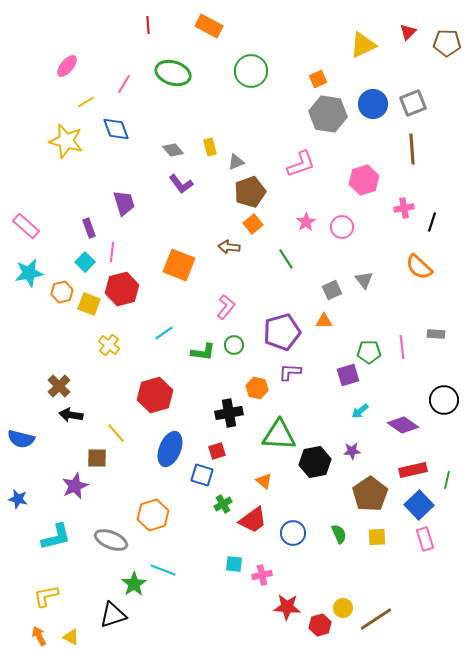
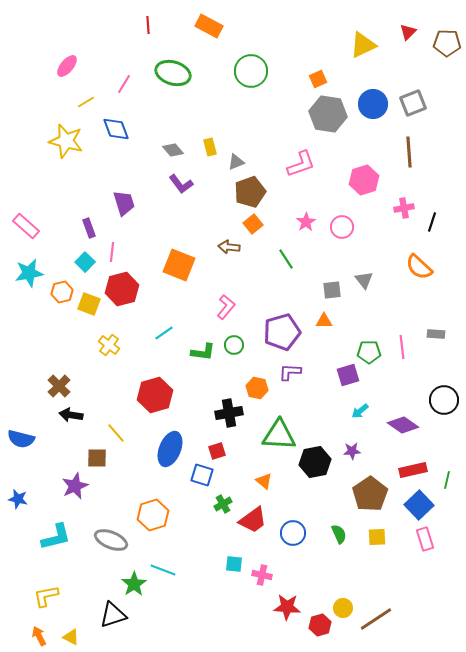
brown line at (412, 149): moved 3 px left, 3 px down
gray square at (332, 290): rotated 18 degrees clockwise
pink cross at (262, 575): rotated 24 degrees clockwise
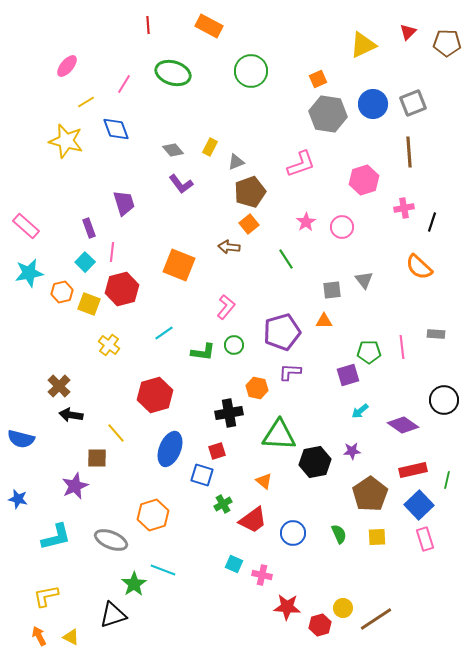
yellow rectangle at (210, 147): rotated 42 degrees clockwise
orange square at (253, 224): moved 4 px left
cyan square at (234, 564): rotated 18 degrees clockwise
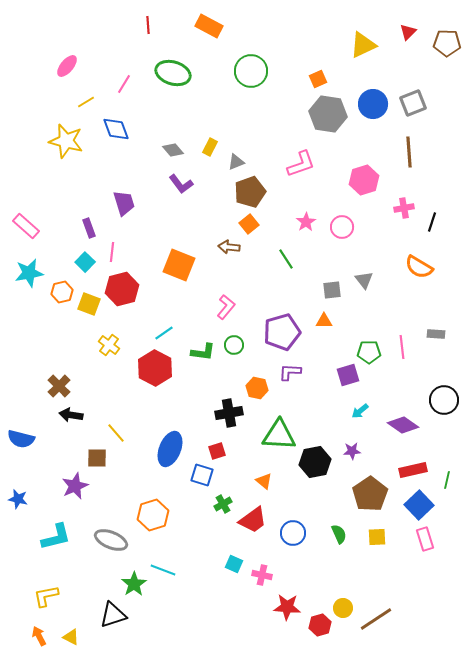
orange semicircle at (419, 267): rotated 12 degrees counterclockwise
red hexagon at (155, 395): moved 27 px up; rotated 16 degrees counterclockwise
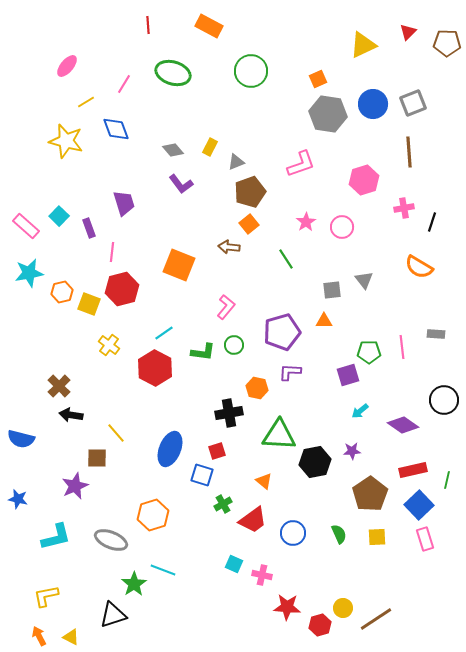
cyan square at (85, 262): moved 26 px left, 46 px up
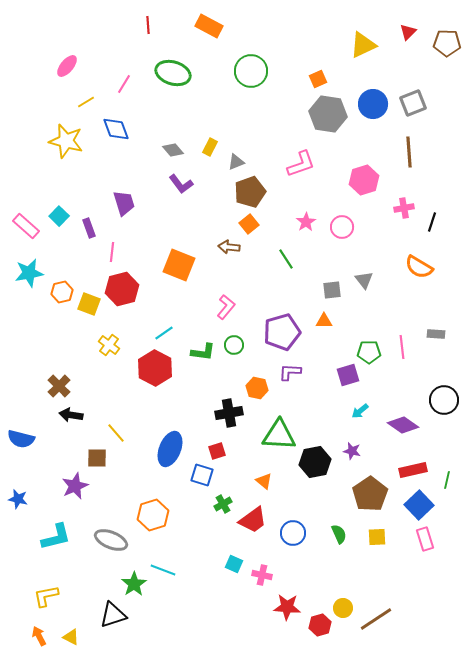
purple star at (352, 451): rotated 18 degrees clockwise
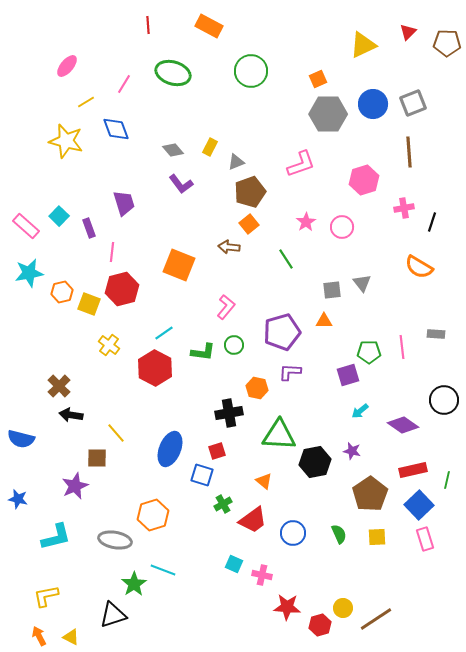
gray hexagon at (328, 114): rotated 9 degrees counterclockwise
gray triangle at (364, 280): moved 2 px left, 3 px down
gray ellipse at (111, 540): moved 4 px right; rotated 12 degrees counterclockwise
